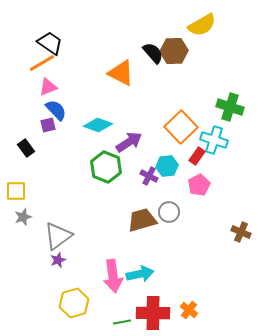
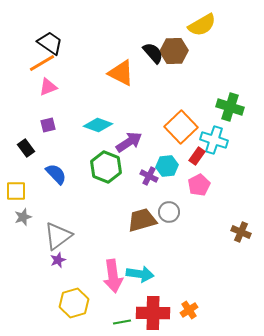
blue semicircle: moved 64 px down
cyan arrow: rotated 20 degrees clockwise
orange cross: rotated 18 degrees clockwise
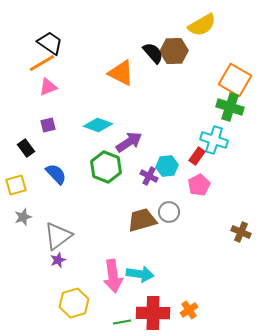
orange square: moved 54 px right, 47 px up; rotated 16 degrees counterclockwise
yellow square: moved 6 px up; rotated 15 degrees counterclockwise
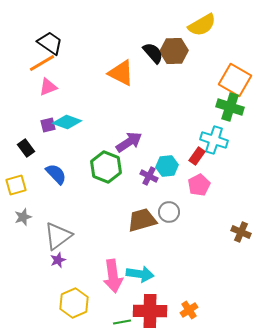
cyan diamond: moved 31 px left, 3 px up
yellow hexagon: rotated 8 degrees counterclockwise
red cross: moved 3 px left, 2 px up
